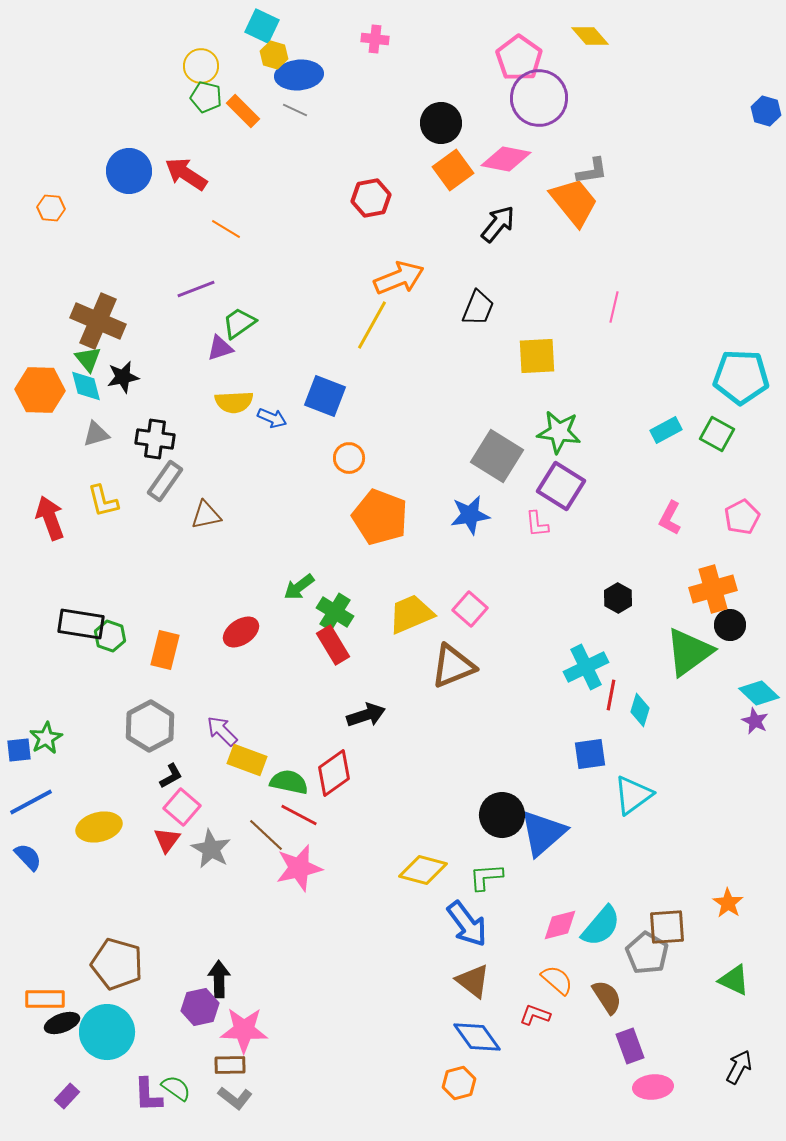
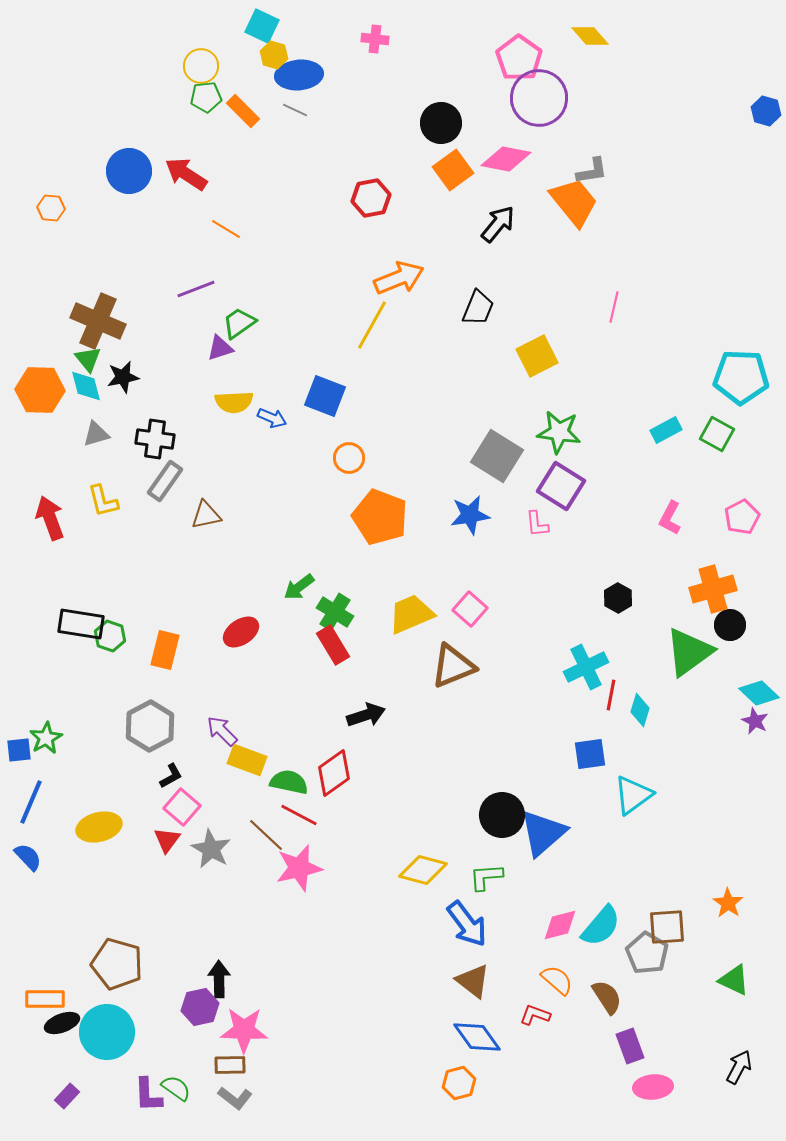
green pentagon at (206, 97): rotated 20 degrees counterclockwise
yellow square at (537, 356): rotated 24 degrees counterclockwise
blue line at (31, 802): rotated 39 degrees counterclockwise
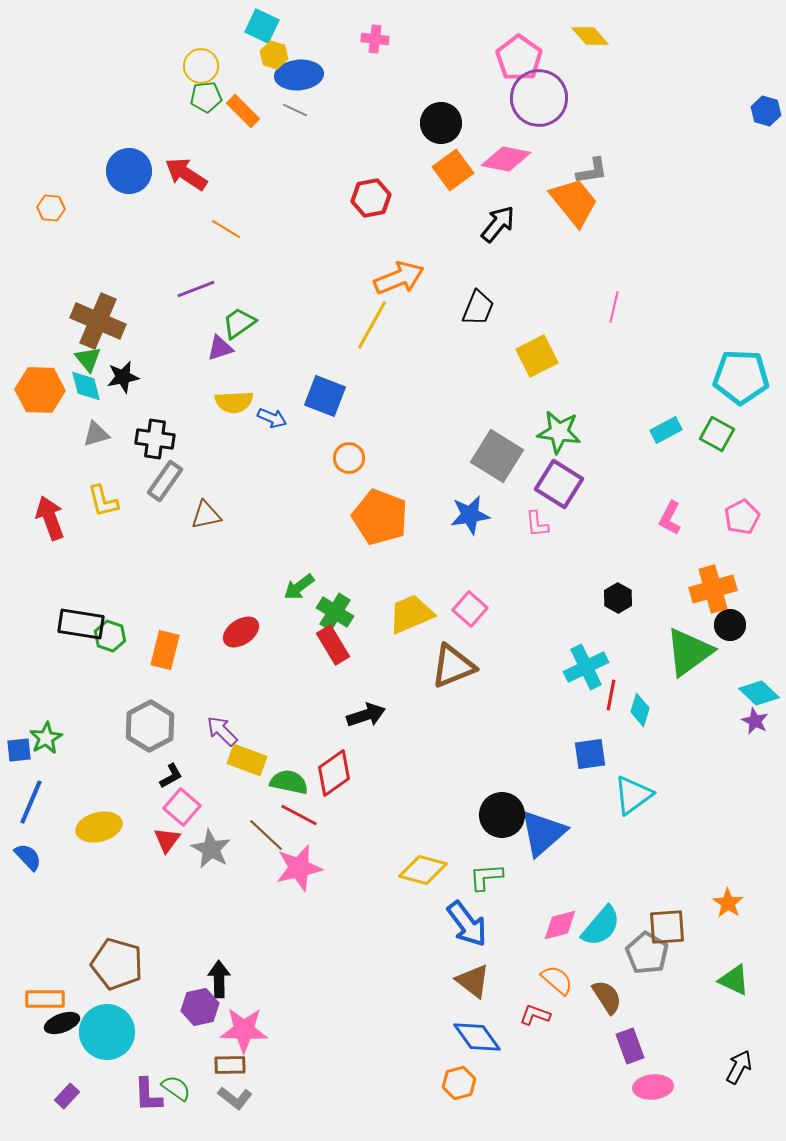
purple square at (561, 486): moved 2 px left, 2 px up
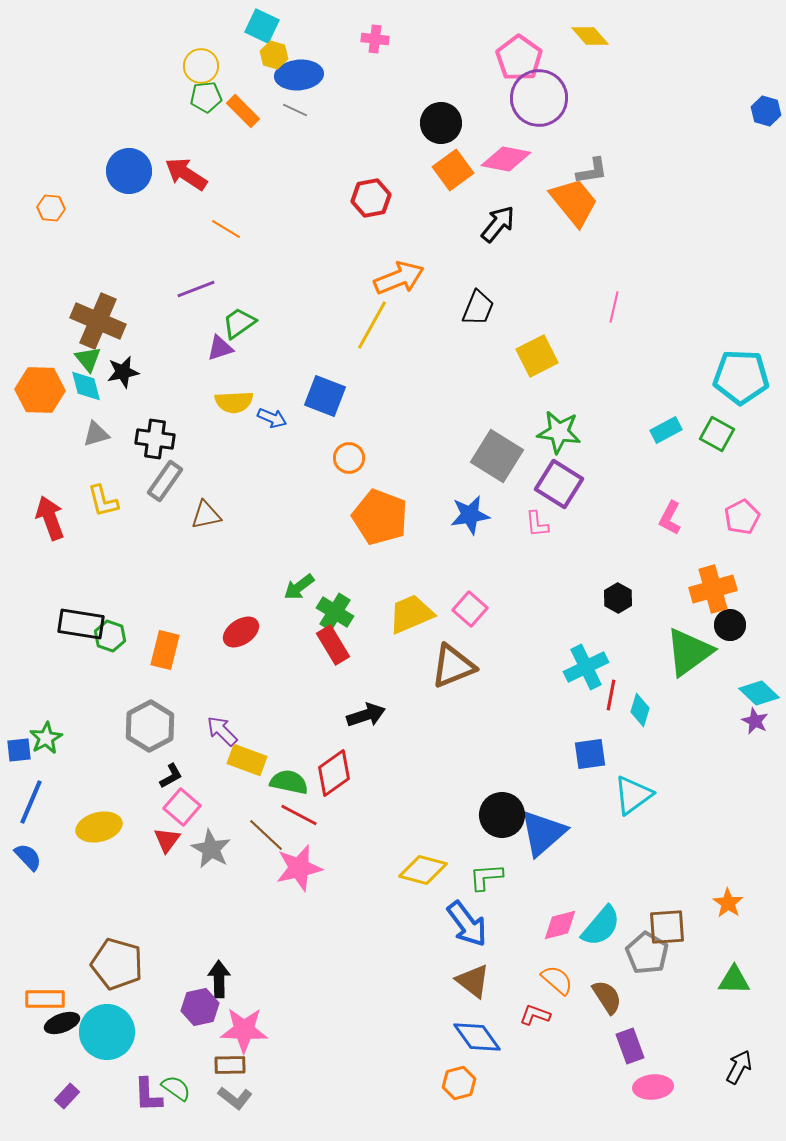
black star at (123, 377): moved 5 px up
green triangle at (734, 980): rotated 24 degrees counterclockwise
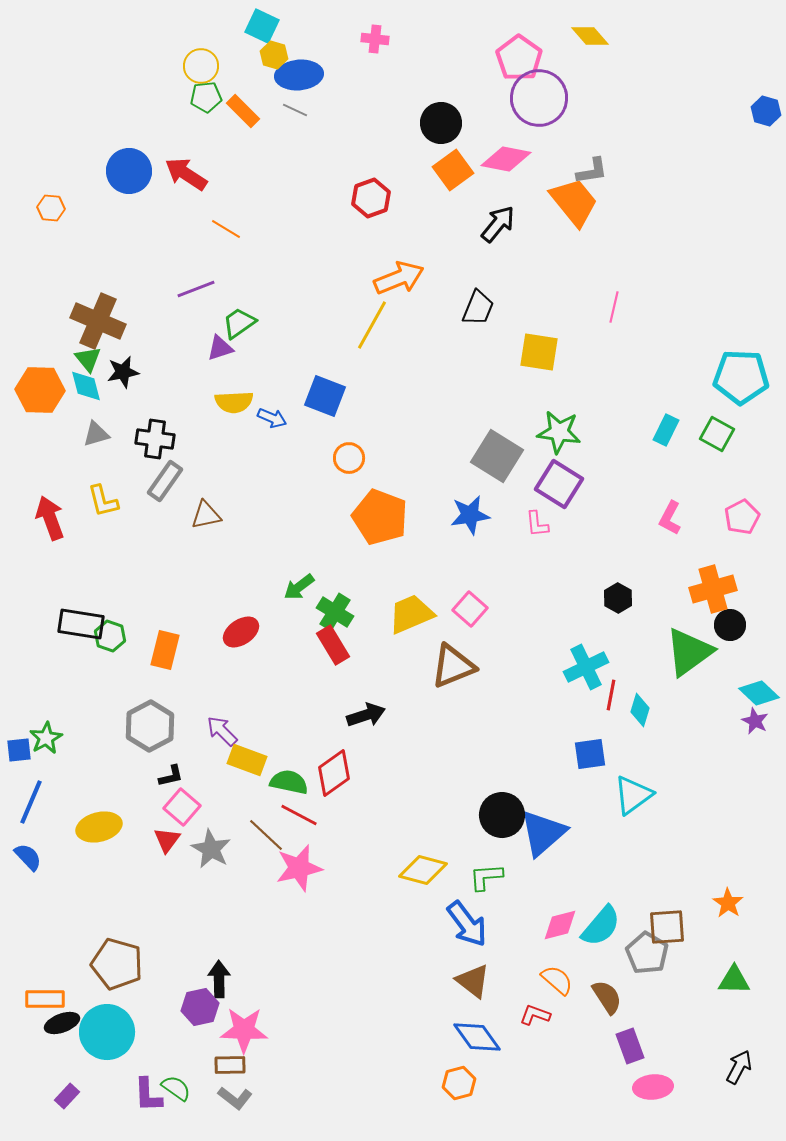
red hexagon at (371, 198): rotated 9 degrees counterclockwise
yellow square at (537, 356): moved 2 px right, 4 px up; rotated 36 degrees clockwise
cyan rectangle at (666, 430): rotated 36 degrees counterclockwise
black L-shape at (171, 776): rotated 16 degrees clockwise
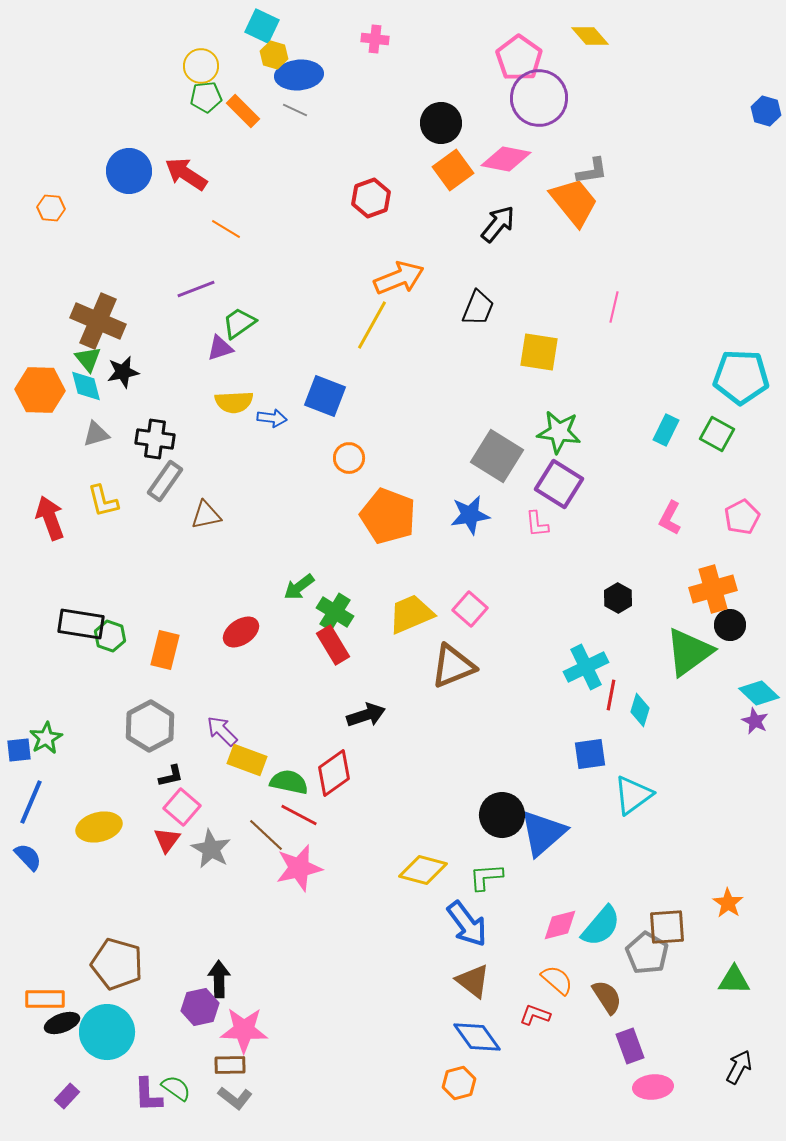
blue arrow at (272, 418): rotated 16 degrees counterclockwise
orange pentagon at (380, 517): moved 8 px right, 1 px up
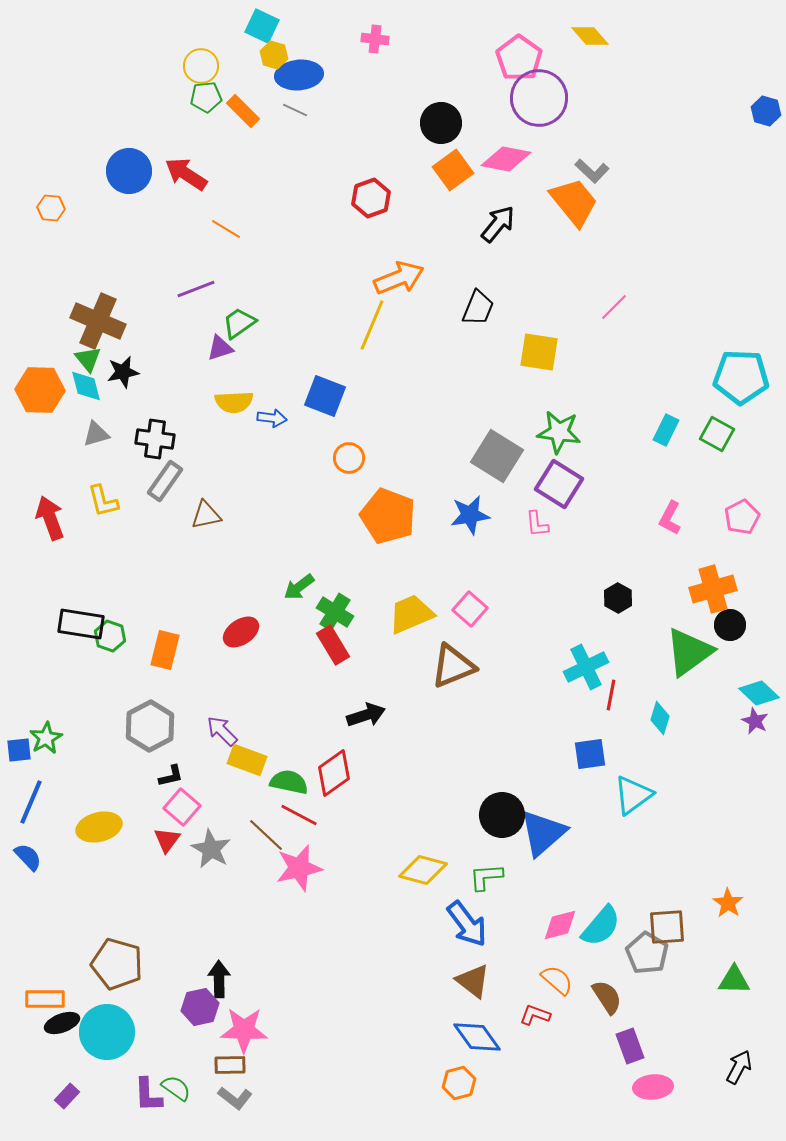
gray L-shape at (592, 171): rotated 52 degrees clockwise
pink line at (614, 307): rotated 32 degrees clockwise
yellow line at (372, 325): rotated 6 degrees counterclockwise
cyan diamond at (640, 710): moved 20 px right, 8 px down
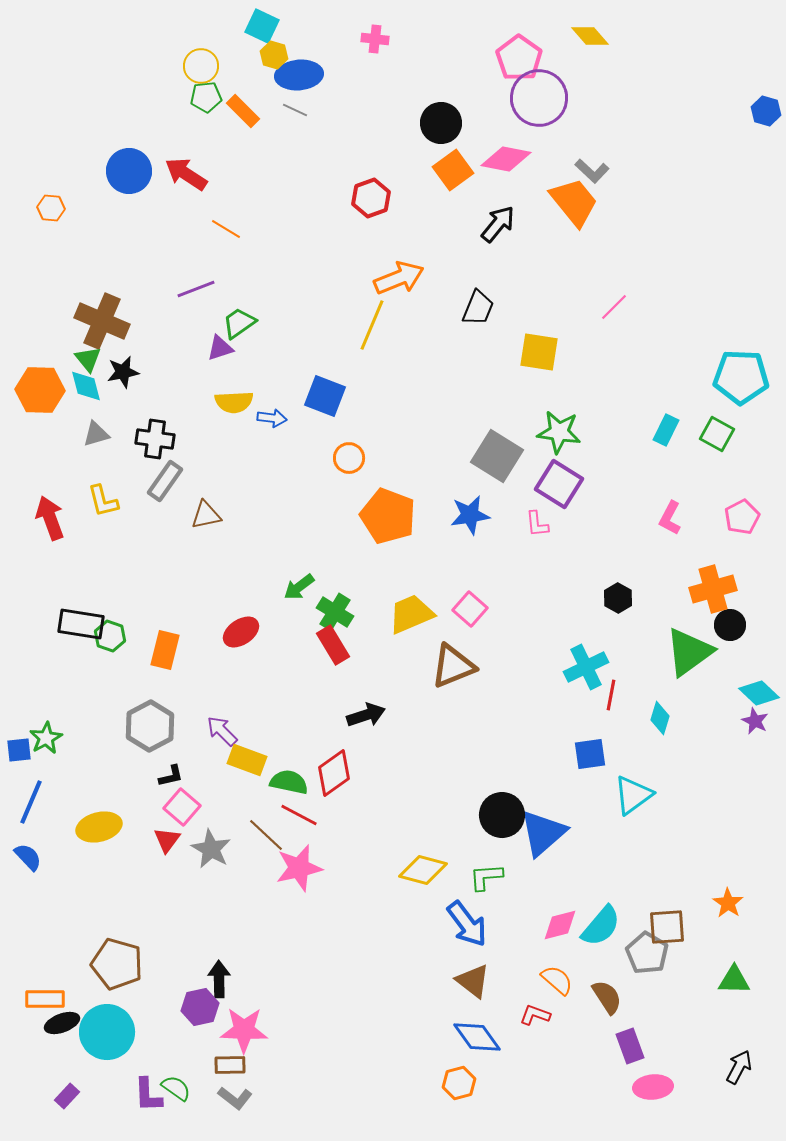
brown cross at (98, 321): moved 4 px right
